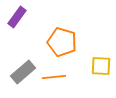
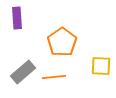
purple rectangle: moved 1 px down; rotated 40 degrees counterclockwise
orange pentagon: rotated 20 degrees clockwise
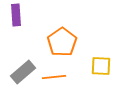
purple rectangle: moved 1 px left, 3 px up
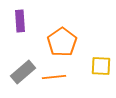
purple rectangle: moved 4 px right, 6 px down
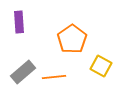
purple rectangle: moved 1 px left, 1 px down
orange pentagon: moved 10 px right, 3 px up
yellow square: rotated 25 degrees clockwise
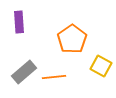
gray rectangle: moved 1 px right
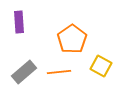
orange line: moved 5 px right, 5 px up
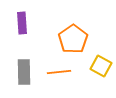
purple rectangle: moved 3 px right, 1 px down
orange pentagon: moved 1 px right
gray rectangle: rotated 50 degrees counterclockwise
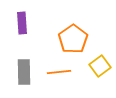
yellow square: moved 1 px left; rotated 25 degrees clockwise
